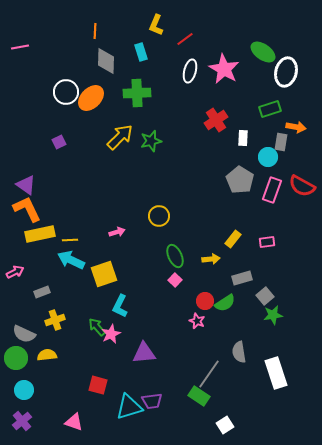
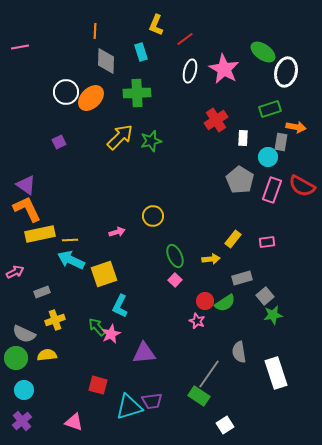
yellow circle at (159, 216): moved 6 px left
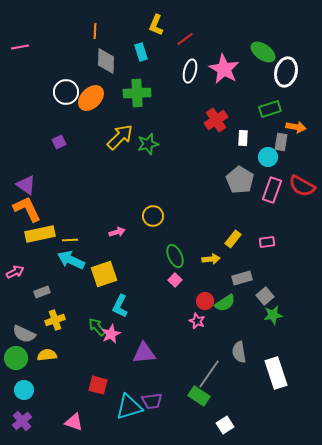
green star at (151, 141): moved 3 px left, 3 px down
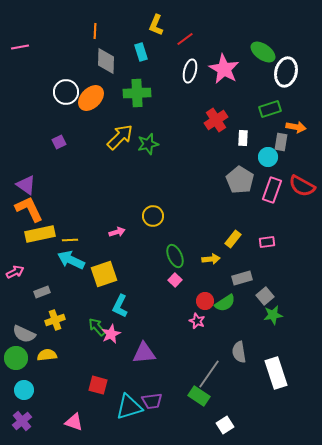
orange L-shape at (27, 209): moved 2 px right
